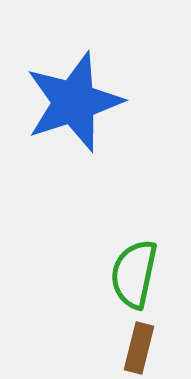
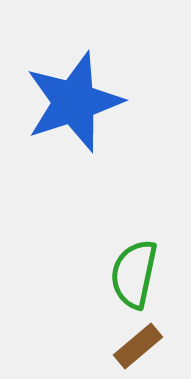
brown rectangle: moved 1 px left, 2 px up; rotated 36 degrees clockwise
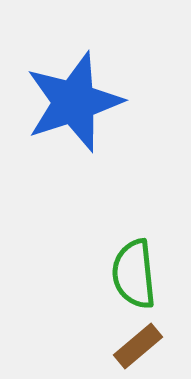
green semicircle: rotated 18 degrees counterclockwise
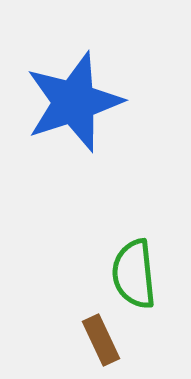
brown rectangle: moved 37 px left, 6 px up; rotated 75 degrees counterclockwise
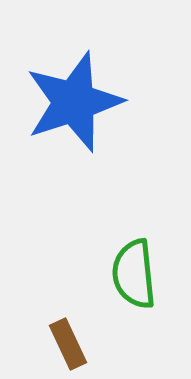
brown rectangle: moved 33 px left, 4 px down
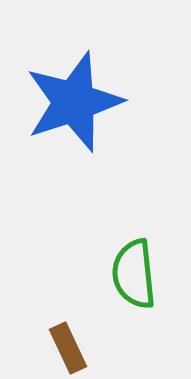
brown rectangle: moved 4 px down
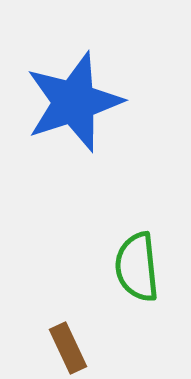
green semicircle: moved 3 px right, 7 px up
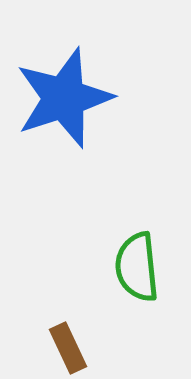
blue star: moved 10 px left, 4 px up
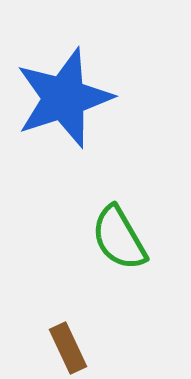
green semicircle: moved 18 px left, 29 px up; rotated 24 degrees counterclockwise
